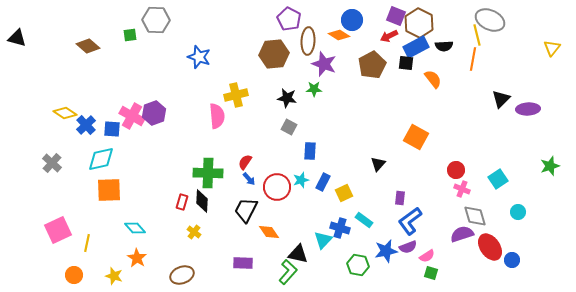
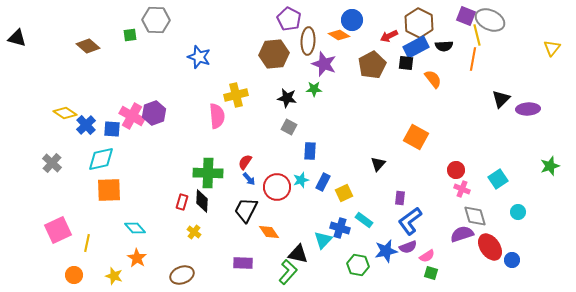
purple square at (396, 16): moved 70 px right
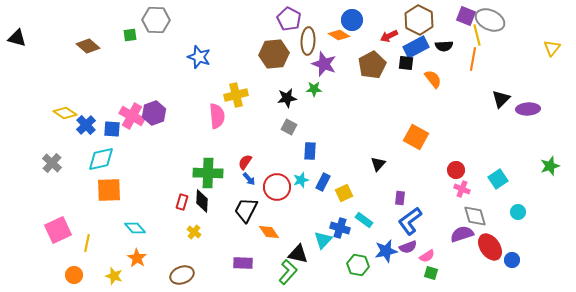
brown hexagon at (419, 23): moved 3 px up
black star at (287, 98): rotated 18 degrees counterclockwise
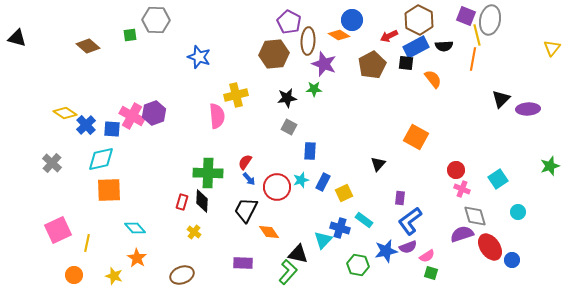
purple pentagon at (289, 19): moved 3 px down
gray ellipse at (490, 20): rotated 76 degrees clockwise
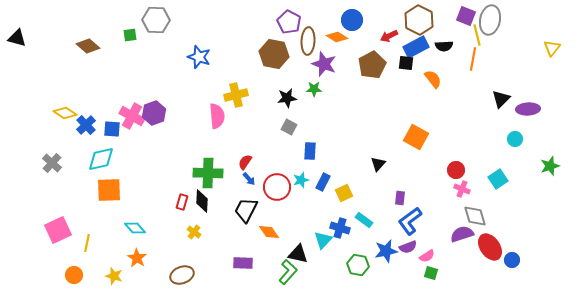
orange diamond at (339, 35): moved 2 px left, 2 px down
brown hexagon at (274, 54): rotated 16 degrees clockwise
cyan circle at (518, 212): moved 3 px left, 73 px up
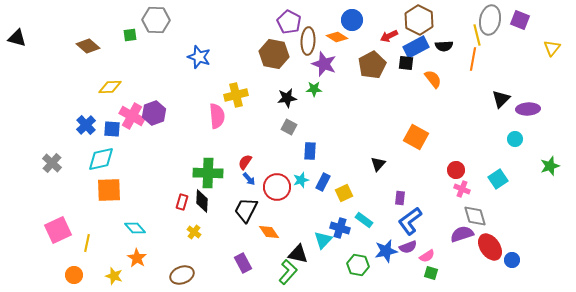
purple square at (466, 16): moved 54 px right, 4 px down
yellow diamond at (65, 113): moved 45 px right, 26 px up; rotated 35 degrees counterclockwise
purple rectangle at (243, 263): rotated 60 degrees clockwise
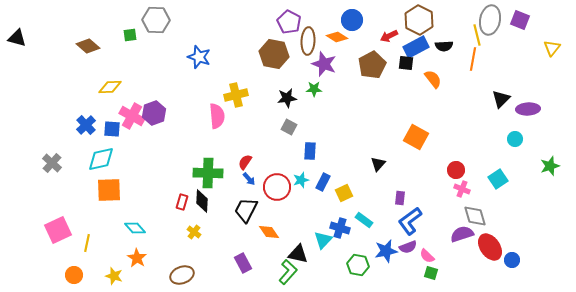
pink semicircle at (427, 256): rotated 77 degrees clockwise
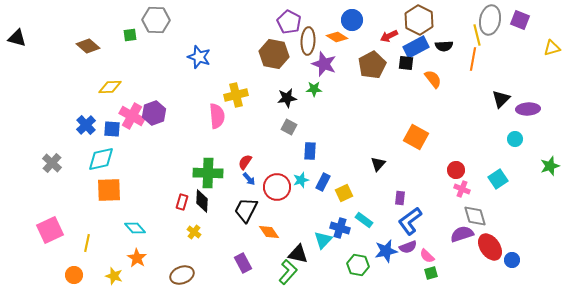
yellow triangle at (552, 48): rotated 36 degrees clockwise
pink square at (58, 230): moved 8 px left
green square at (431, 273): rotated 32 degrees counterclockwise
